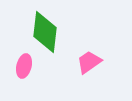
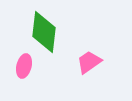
green diamond: moved 1 px left
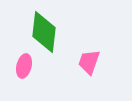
pink trapezoid: rotated 36 degrees counterclockwise
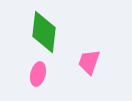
pink ellipse: moved 14 px right, 8 px down
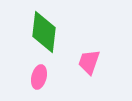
pink ellipse: moved 1 px right, 3 px down
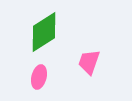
green diamond: rotated 51 degrees clockwise
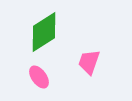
pink ellipse: rotated 50 degrees counterclockwise
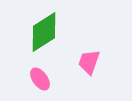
pink ellipse: moved 1 px right, 2 px down
